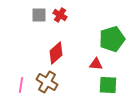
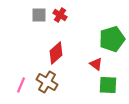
red triangle: rotated 32 degrees clockwise
pink line: rotated 14 degrees clockwise
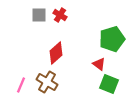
red triangle: moved 3 px right
green square: moved 1 px right, 1 px up; rotated 18 degrees clockwise
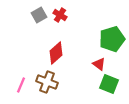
gray square: rotated 28 degrees counterclockwise
brown cross: rotated 10 degrees counterclockwise
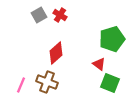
green square: moved 1 px right, 1 px up
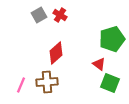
brown cross: rotated 25 degrees counterclockwise
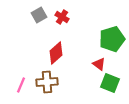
red cross: moved 2 px right, 2 px down
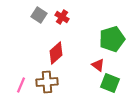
gray square: rotated 28 degrees counterclockwise
red triangle: moved 1 px left, 1 px down
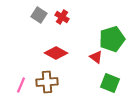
red diamond: rotated 70 degrees clockwise
red triangle: moved 2 px left, 8 px up
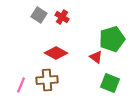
brown cross: moved 2 px up
